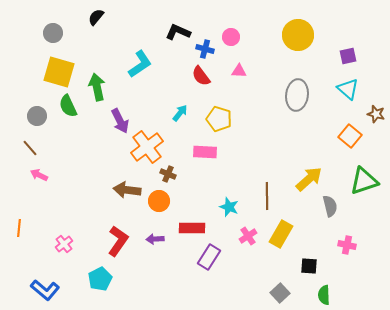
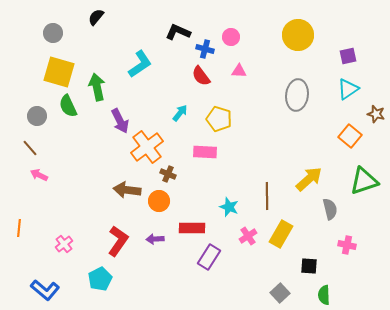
cyan triangle at (348, 89): rotated 45 degrees clockwise
gray semicircle at (330, 206): moved 3 px down
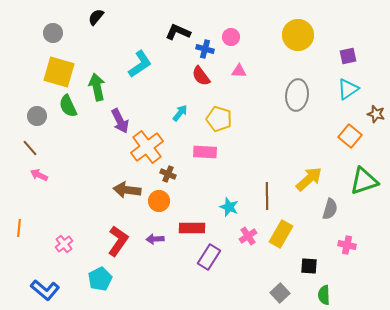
gray semicircle at (330, 209): rotated 30 degrees clockwise
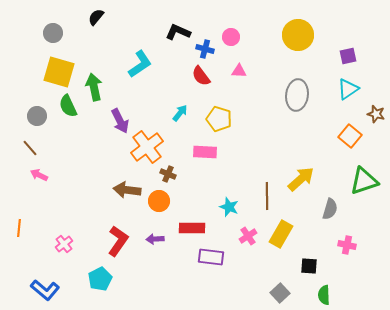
green arrow at (97, 87): moved 3 px left
yellow arrow at (309, 179): moved 8 px left
purple rectangle at (209, 257): moved 2 px right; rotated 65 degrees clockwise
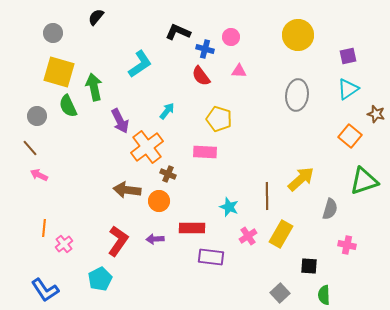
cyan arrow at (180, 113): moved 13 px left, 2 px up
orange line at (19, 228): moved 25 px right
blue L-shape at (45, 290): rotated 16 degrees clockwise
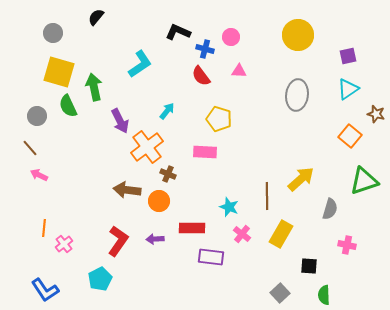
pink cross at (248, 236): moved 6 px left, 2 px up; rotated 18 degrees counterclockwise
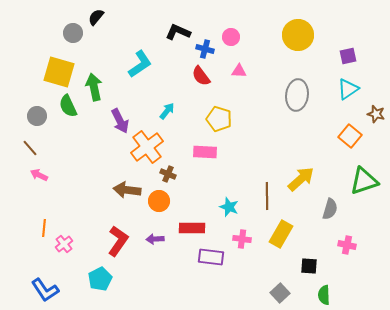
gray circle at (53, 33): moved 20 px right
pink cross at (242, 234): moved 5 px down; rotated 30 degrees counterclockwise
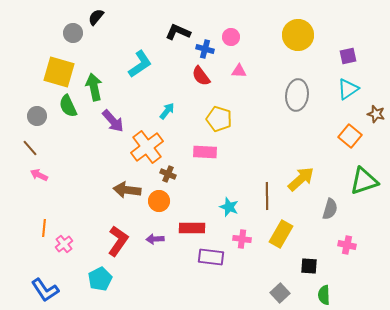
purple arrow at (120, 121): moved 7 px left; rotated 15 degrees counterclockwise
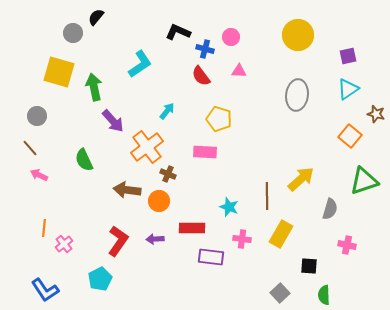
green semicircle at (68, 106): moved 16 px right, 54 px down
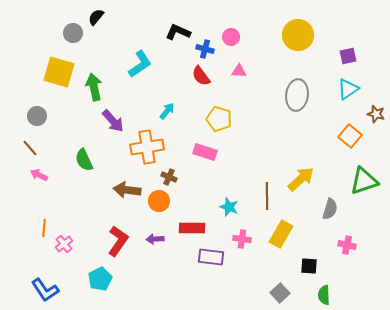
orange cross at (147, 147): rotated 28 degrees clockwise
pink rectangle at (205, 152): rotated 15 degrees clockwise
brown cross at (168, 174): moved 1 px right, 3 px down
